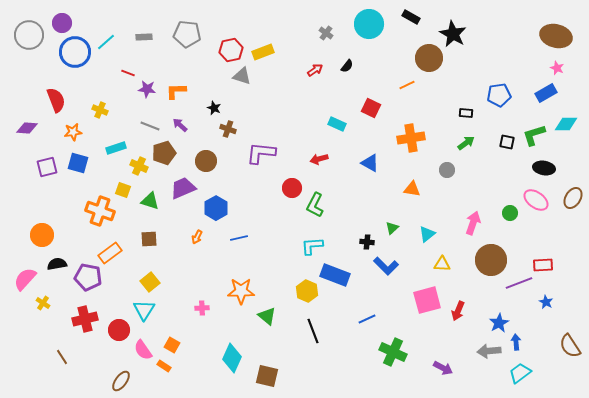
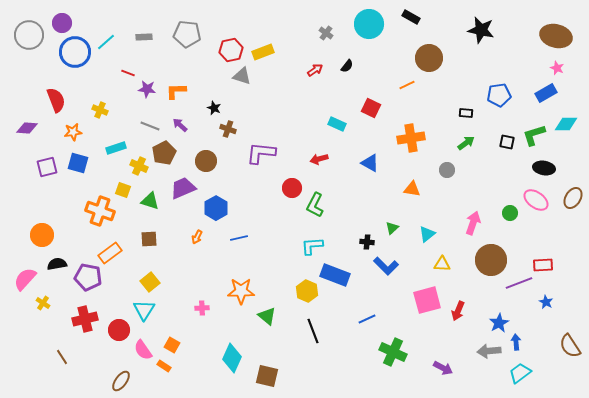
black star at (453, 34): moved 28 px right, 4 px up; rotated 16 degrees counterclockwise
brown pentagon at (164, 153): rotated 10 degrees counterclockwise
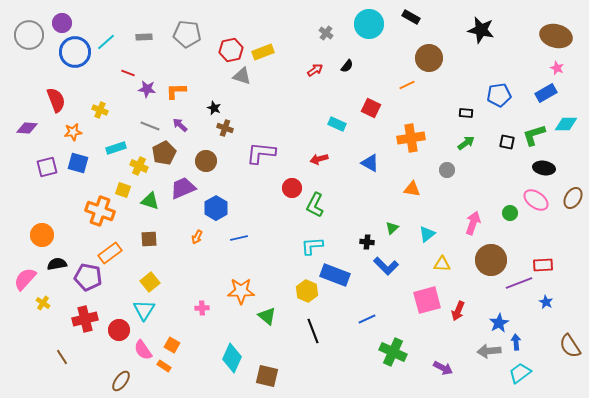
brown cross at (228, 129): moved 3 px left, 1 px up
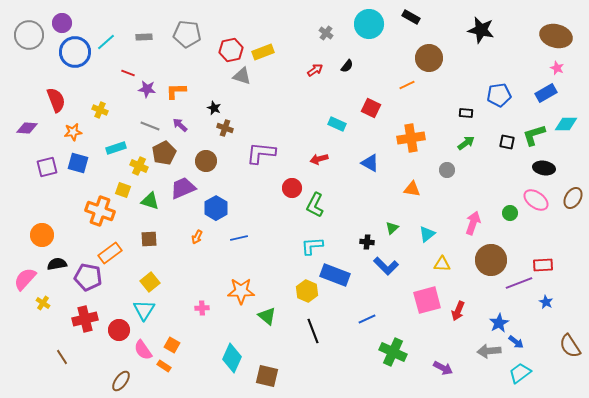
blue arrow at (516, 342): rotated 133 degrees clockwise
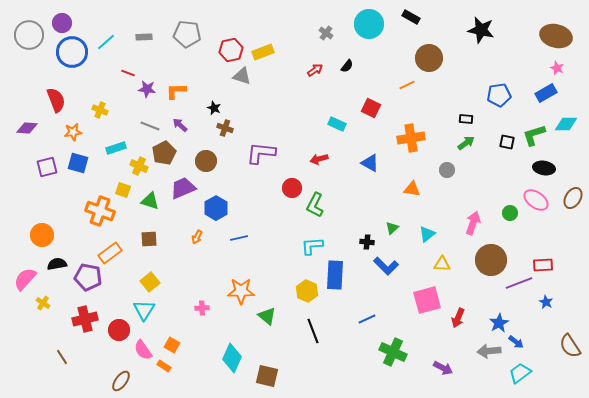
blue circle at (75, 52): moved 3 px left
black rectangle at (466, 113): moved 6 px down
blue rectangle at (335, 275): rotated 72 degrees clockwise
red arrow at (458, 311): moved 7 px down
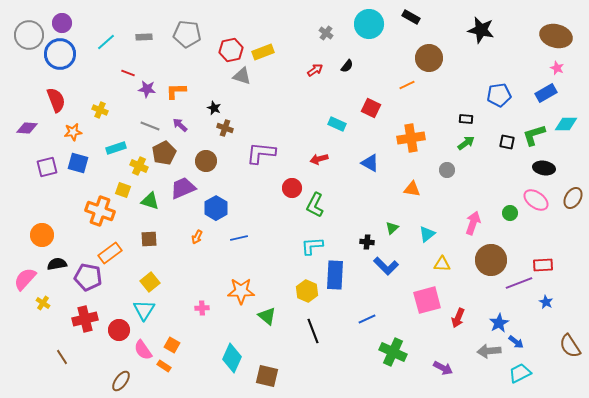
blue circle at (72, 52): moved 12 px left, 2 px down
cyan trapezoid at (520, 373): rotated 10 degrees clockwise
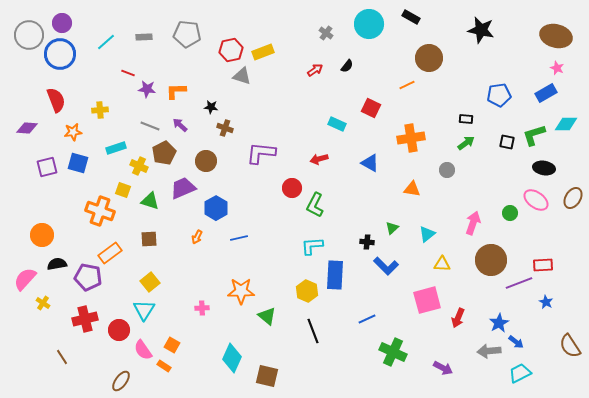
black star at (214, 108): moved 3 px left, 1 px up; rotated 16 degrees counterclockwise
yellow cross at (100, 110): rotated 28 degrees counterclockwise
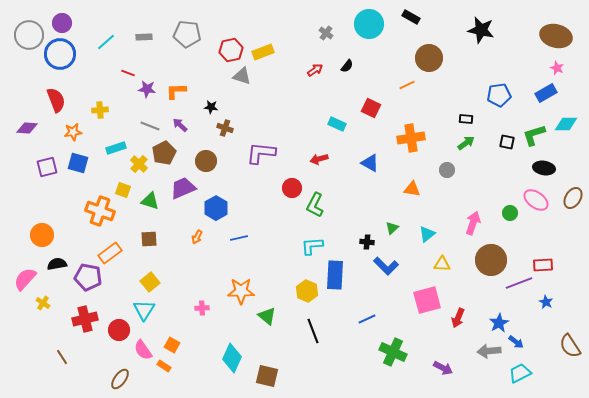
yellow cross at (139, 166): moved 2 px up; rotated 18 degrees clockwise
brown ellipse at (121, 381): moved 1 px left, 2 px up
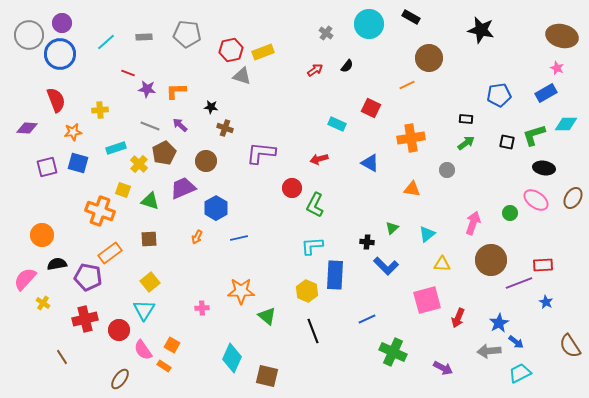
brown ellipse at (556, 36): moved 6 px right
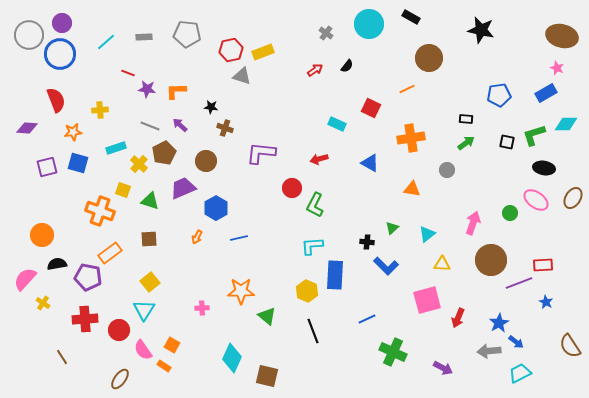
orange line at (407, 85): moved 4 px down
red cross at (85, 319): rotated 10 degrees clockwise
